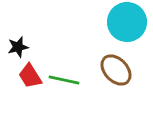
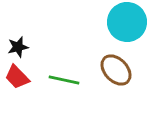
red trapezoid: moved 13 px left, 1 px down; rotated 12 degrees counterclockwise
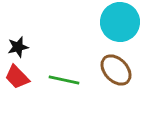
cyan circle: moved 7 px left
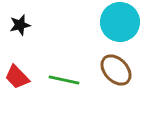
black star: moved 2 px right, 22 px up
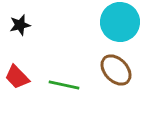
green line: moved 5 px down
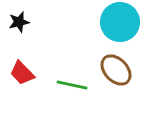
black star: moved 1 px left, 3 px up
red trapezoid: moved 5 px right, 4 px up
green line: moved 8 px right
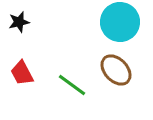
red trapezoid: rotated 16 degrees clockwise
green line: rotated 24 degrees clockwise
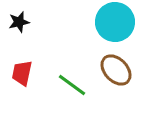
cyan circle: moved 5 px left
red trapezoid: rotated 40 degrees clockwise
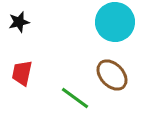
brown ellipse: moved 4 px left, 5 px down
green line: moved 3 px right, 13 px down
